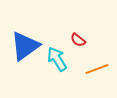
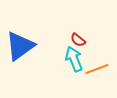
blue triangle: moved 5 px left
cyan arrow: moved 17 px right; rotated 10 degrees clockwise
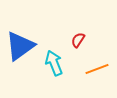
red semicircle: rotated 84 degrees clockwise
cyan arrow: moved 20 px left, 4 px down
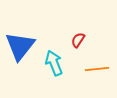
blue triangle: rotated 16 degrees counterclockwise
orange line: rotated 15 degrees clockwise
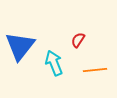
orange line: moved 2 px left, 1 px down
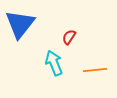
red semicircle: moved 9 px left, 3 px up
blue triangle: moved 22 px up
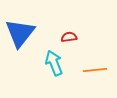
blue triangle: moved 9 px down
red semicircle: rotated 49 degrees clockwise
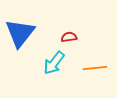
cyan arrow: rotated 120 degrees counterclockwise
orange line: moved 2 px up
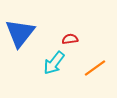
red semicircle: moved 1 px right, 2 px down
orange line: rotated 30 degrees counterclockwise
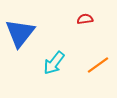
red semicircle: moved 15 px right, 20 px up
orange line: moved 3 px right, 3 px up
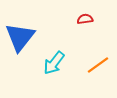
blue triangle: moved 4 px down
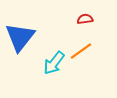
orange line: moved 17 px left, 14 px up
